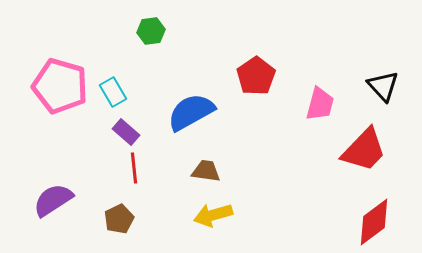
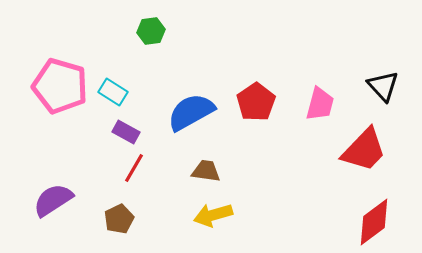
red pentagon: moved 26 px down
cyan rectangle: rotated 28 degrees counterclockwise
purple rectangle: rotated 12 degrees counterclockwise
red line: rotated 36 degrees clockwise
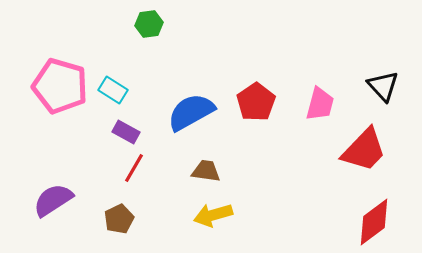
green hexagon: moved 2 px left, 7 px up
cyan rectangle: moved 2 px up
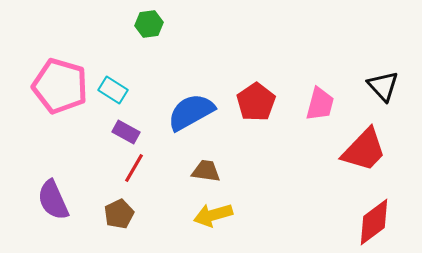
purple semicircle: rotated 81 degrees counterclockwise
brown pentagon: moved 5 px up
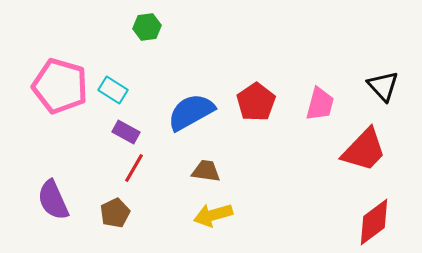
green hexagon: moved 2 px left, 3 px down
brown pentagon: moved 4 px left, 1 px up
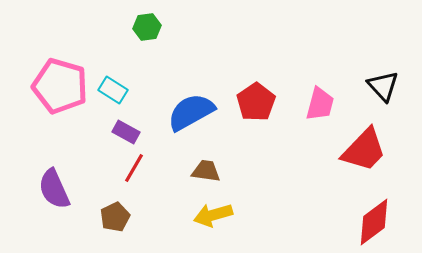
purple semicircle: moved 1 px right, 11 px up
brown pentagon: moved 4 px down
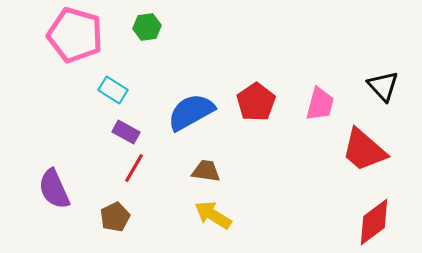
pink pentagon: moved 15 px right, 51 px up
red trapezoid: rotated 87 degrees clockwise
yellow arrow: rotated 48 degrees clockwise
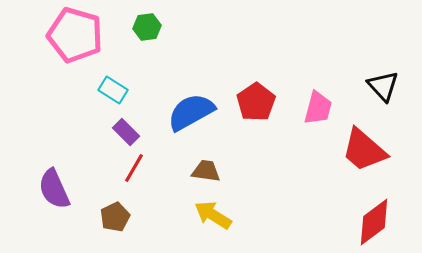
pink trapezoid: moved 2 px left, 4 px down
purple rectangle: rotated 16 degrees clockwise
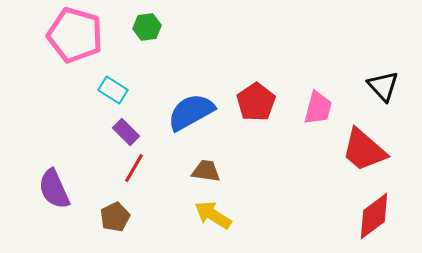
red diamond: moved 6 px up
